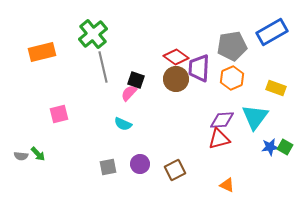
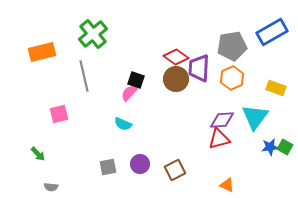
gray line: moved 19 px left, 9 px down
gray semicircle: moved 30 px right, 31 px down
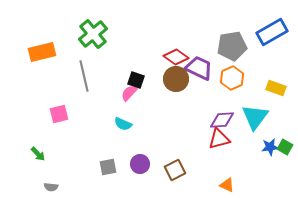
purple trapezoid: rotated 112 degrees clockwise
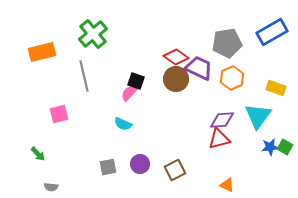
gray pentagon: moved 5 px left, 3 px up
black square: moved 1 px down
cyan triangle: moved 3 px right, 1 px up
